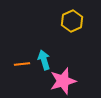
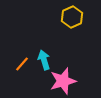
yellow hexagon: moved 4 px up
orange line: rotated 42 degrees counterclockwise
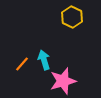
yellow hexagon: rotated 10 degrees counterclockwise
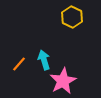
orange line: moved 3 px left
pink star: rotated 12 degrees counterclockwise
